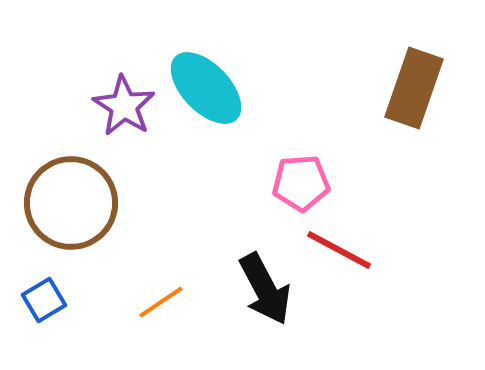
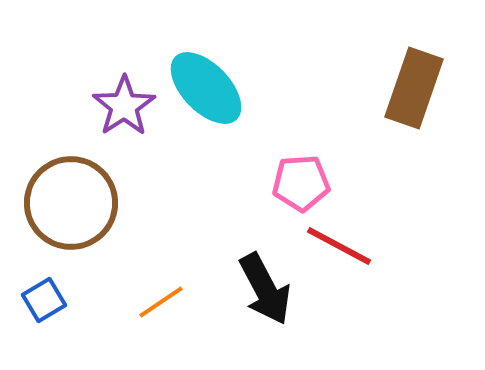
purple star: rotated 6 degrees clockwise
red line: moved 4 px up
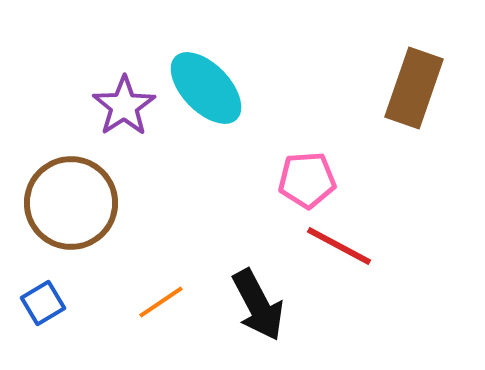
pink pentagon: moved 6 px right, 3 px up
black arrow: moved 7 px left, 16 px down
blue square: moved 1 px left, 3 px down
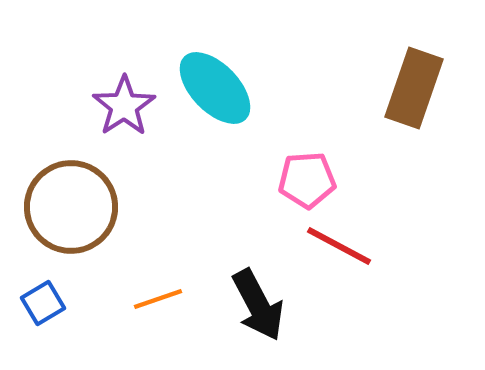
cyan ellipse: moved 9 px right
brown circle: moved 4 px down
orange line: moved 3 px left, 3 px up; rotated 15 degrees clockwise
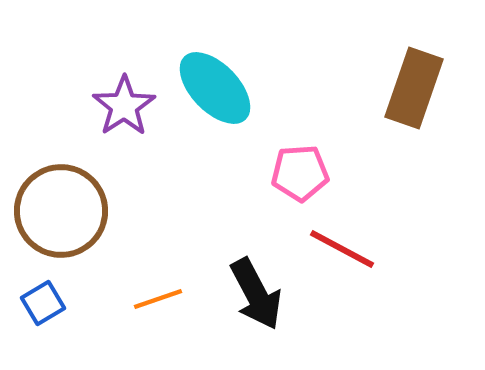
pink pentagon: moved 7 px left, 7 px up
brown circle: moved 10 px left, 4 px down
red line: moved 3 px right, 3 px down
black arrow: moved 2 px left, 11 px up
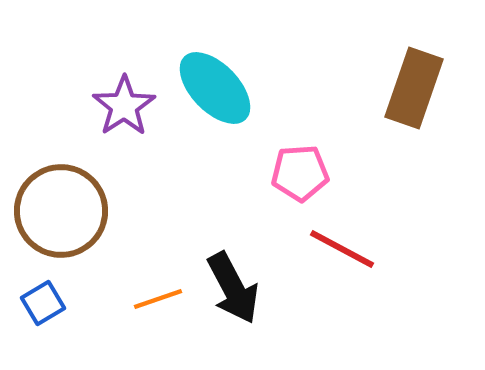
black arrow: moved 23 px left, 6 px up
